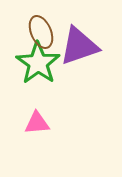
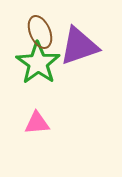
brown ellipse: moved 1 px left
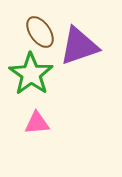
brown ellipse: rotated 12 degrees counterclockwise
green star: moved 7 px left, 11 px down
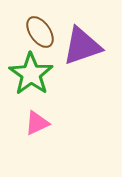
purple triangle: moved 3 px right
pink triangle: rotated 20 degrees counterclockwise
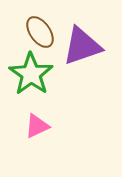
pink triangle: moved 3 px down
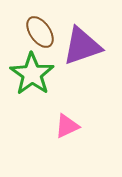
green star: moved 1 px right
pink triangle: moved 30 px right
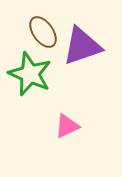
brown ellipse: moved 3 px right
green star: moved 2 px left; rotated 12 degrees counterclockwise
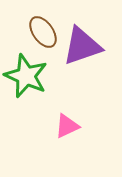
green star: moved 4 px left, 2 px down
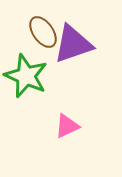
purple triangle: moved 9 px left, 2 px up
